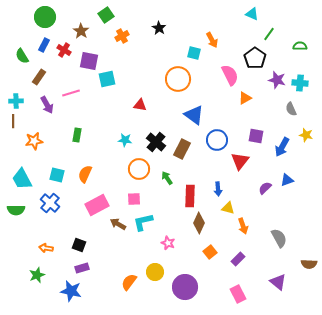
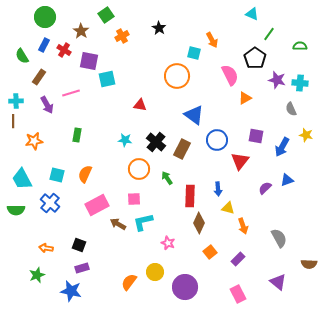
orange circle at (178, 79): moved 1 px left, 3 px up
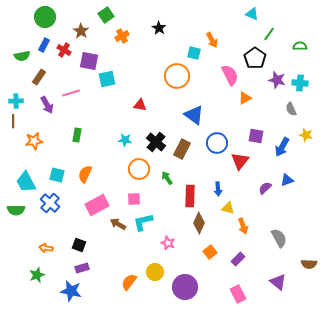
green semicircle at (22, 56): rotated 70 degrees counterclockwise
blue circle at (217, 140): moved 3 px down
cyan trapezoid at (22, 179): moved 4 px right, 3 px down
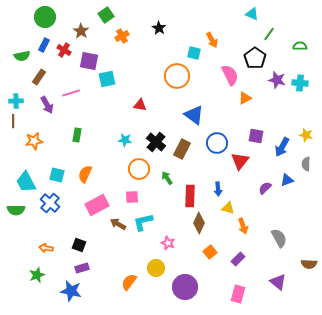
gray semicircle at (291, 109): moved 15 px right, 55 px down; rotated 24 degrees clockwise
pink square at (134, 199): moved 2 px left, 2 px up
yellow circle at (155, 272): moved 1 px right, 4 px up
pink rectangle at (238, 294): rotated 42 degrees clockwise
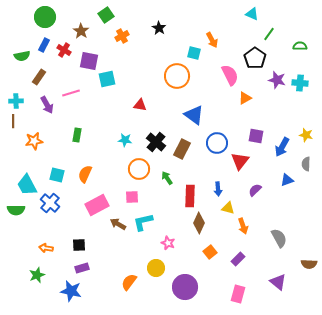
cyan trapezoid at (26, 182): moved 1 px right, 3 px down
purple semicircle at (265, 188): moved 10 px left, 2 px down
black square at (79, 245): rotated 24 degrees counterclockwise
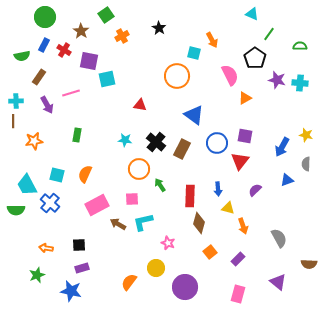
purple square at (256, 136): moved 11 px left
green arrow at (167, 178): moved 7 px left, 7 px down
pink square at (132, 197): moved 2 px down
brown diamond at (199, 223): rotated 10 degrees counterclockwise
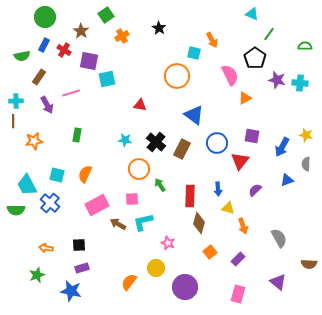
green semicircle at (300, 46): moved 5 px right
purple square at (245, 136): moved 7 px right
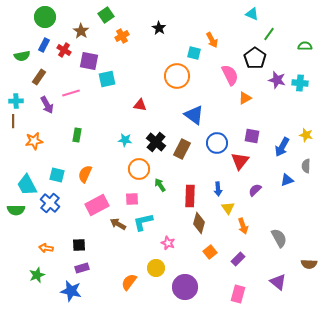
gray semicircle at (306, 164): moved 2 px down
yellow triangle at (228, 208): rotated 40 degrees clockwise
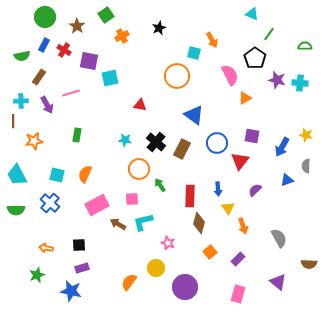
black star at (159, 28): rotated 16 degrees clockwise
brown star at (81, 31): moved 4 px left, 5 px up
cyan square at (107, 79): moved 3 px right, 1 px up
cyan cross at (16, 101): moved 5 px right
cyan trapezoid at (27, 185): moved 10 px left, 10 px up
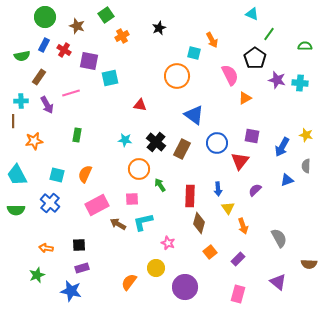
brown star at (77, 26): rotated 14 degrees counterclockwise
